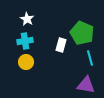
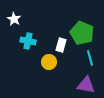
white star: moved 13 px left
cyan cross: moved 3 px right; rotated 21 degrees clockwise
yellow circle: moved 23 px right
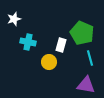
white star: rotated 24 degrees clockwise
cyan cross: moved 1 px down
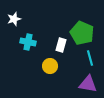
yellow circle: moved 1 px right, 4 px down
purple triangle: moved 2 px right, 1 px up
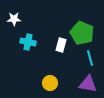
white star: rotated 16 degrees clockwise
yellow circle: moved 17 px down
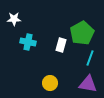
green pentagon: rotated 20 degrees clockwise
cyan line: rotated 35 degrees clockwise
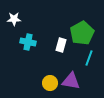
cyan line: moved 1 px left
purple triangle: moved 17 px left, 3 px up
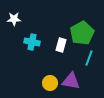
cyan cross: moved 4 px right
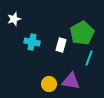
white star: rotated 16 degrees counterclockwise
yellow circle: moved 1 px left, 1 px down
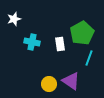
white rectangle: moved 1 px left, 1 px up; rotated 24 degrees counterclockwise
purple triangle: rotated 24 degrees clockwise
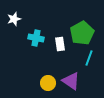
cyan cross: moved 4 px right, 4 px up
yellow circle: moved 1 px left, 1 px up
